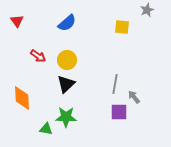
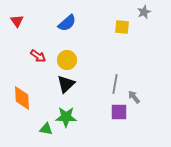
gray star: moved 3 px left, 2 px down
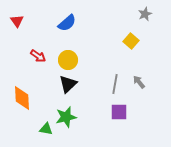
gray star: moved 1 px right, 2 px down
yellow square: moved 9 px right, 14 px down; rotated 35 degrees clockwise
yellow circle: moved 1 px right
black triangle: moved 2 px right
gray arrow: moved 5 px right, 15 px up
green star: rotated 15 degrees counterclockwise
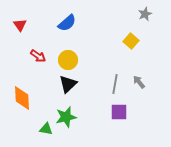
red triangle: moved 3 px right, 4 px down
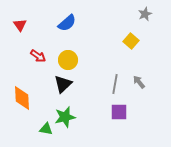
black triangle: moved 5 px left
green star: moved 1 px left
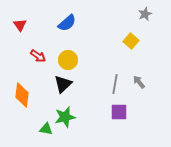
orange diamond: moved 3 px up; rotated 10 degrees clockwise
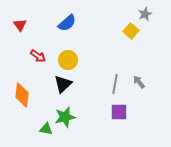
yellow square: moved 10 px up
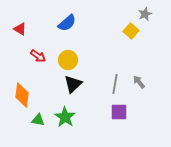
red triangle: moved 4 px down; rotated 24 degrees counterclockwise
black triangle: moved 10 px right
green star: rotated 25 degrees counterclockwise
green triangle: moved 8 px left, 9 px up
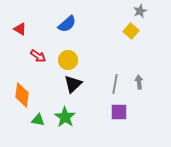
gray star: moved 5 px left, 3 px up
blue semicircle: moved 1 px down
gray arrow: rotated 32 degrees clockwise
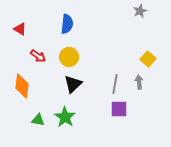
blue semicircle: rotated 42 degrees counterclockwise
yellow square: moved 17 px right, 28 px down
yellow circle: moved 1 px right, 3 px up
orange diamond: moved 9 px up
purple square: moved 3 px up
